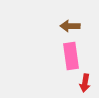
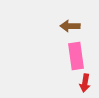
pink rectangle: moved 5 px right
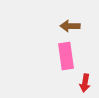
pink rectangle: moved 10 px left
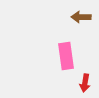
brown arrow: moved 11 px right, 9 px up
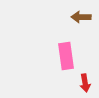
red arrow: rotated 18 degrees counterclockwise
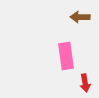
brown arrow: moved 1 px left
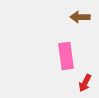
red arrow: rotated 36 degrees clockwise
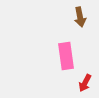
brown arrow: rotated 102 degrees counterclockwise
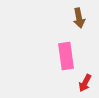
brown arrow: moved 1 px left, 1 px down
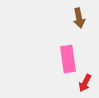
pink rectangle: moved 2 px right, 3 px down
